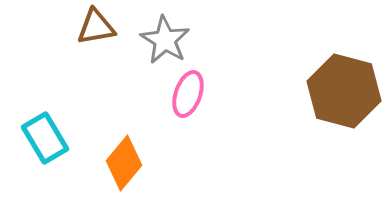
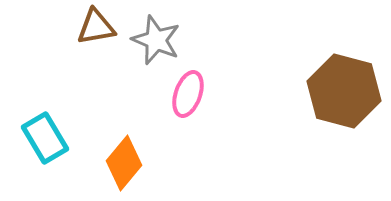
gray star: moved 9 px left; rotated 9 degrees counterclockwise
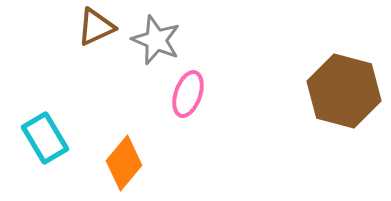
brown triangle: rotated 15 degrees counterclockwise
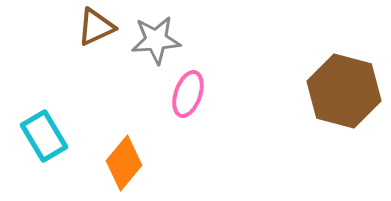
gray star: rotated 27 degrees counterclockwise
cyan rectangle: moved 1 px left, 2 px up
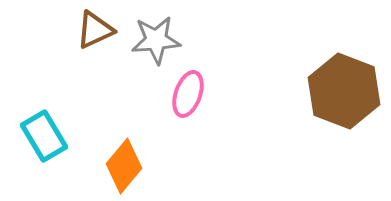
brown triangle: moved 1 px left, 3 px down
brown hexagon: rotated 6 degrees clockwise
orange diamond: moved 3 px down
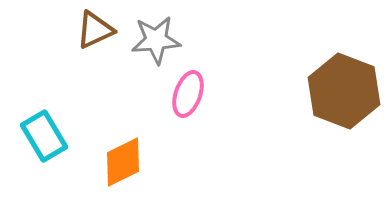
orange diamond: moved 1 px left, 4 px up; rotated 24 degrees clockwise
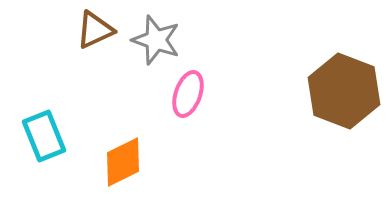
gray star: rotated 24 degrees clockwise
cyan rectangle: rotated 9 degrees clockwise
